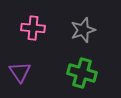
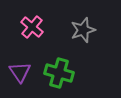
pink cross: moved 1 px left, 1 px up; rotated 35 degrees clockwise
green cross: moved 23 px left
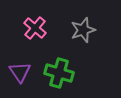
pink cross: moved 3 px right, 1 px down
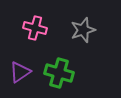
pink cross: rotated 25 degrees counterclockwise
purple triangle: rotated 30 degrees clockwise
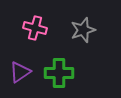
green cross: rotated 16 degrees counterclockwise
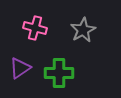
gray star: rotated 10 degrees counterclockwise
purple triangle: moved 4 px up
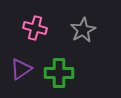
purple triangle: moved 1 px right, 1 px down
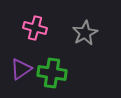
gray star: moved 2 px right, 3 px down
green cross: moved 7 px left; rotated 8 degrees clockwise
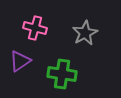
purple triangle: moved 1 px left, 8 px up
green cross: moved 10 px right, 1 px down
